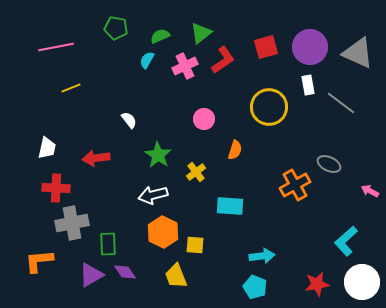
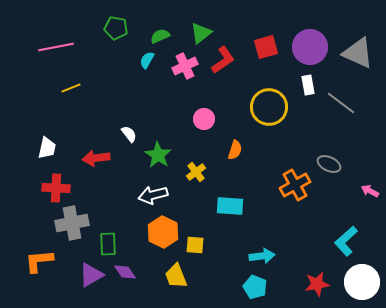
white semicircle: moved 14 px down
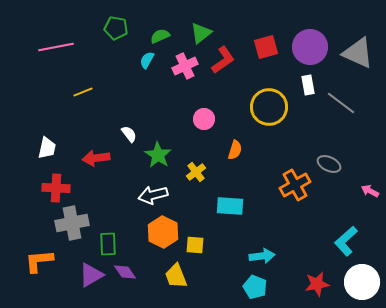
yellow line: moved 12 px right, 4 px down
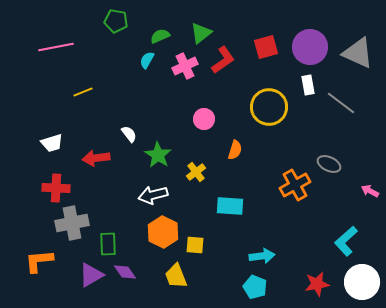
green pentagon: moved 7 px up
white trapezoid: moved 5 px right, 5 px up; rotated 60 degrees clockwise
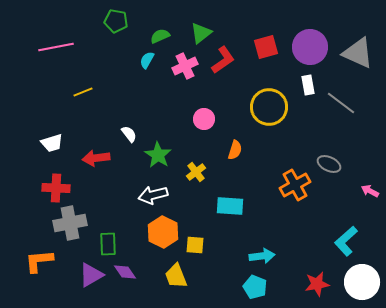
gray cross: moved 2 px left
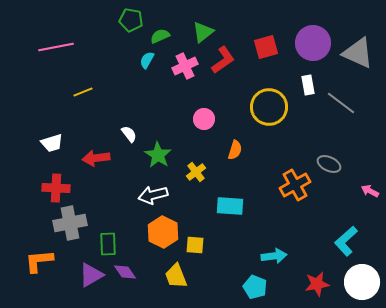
green pentagon: moved 15 px right, 1 px up
green triangle: moved 2 px right, 1 px up
purple circle: moved 3 px right, 4 px up
cyan arrow: moved 12 px right
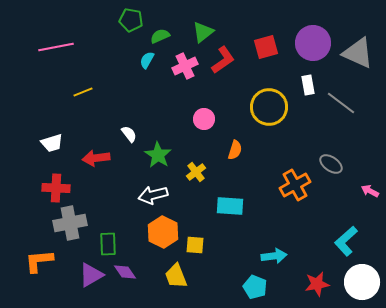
gray ellipse: moved 2 px right; rotated 10 degrees clockwise
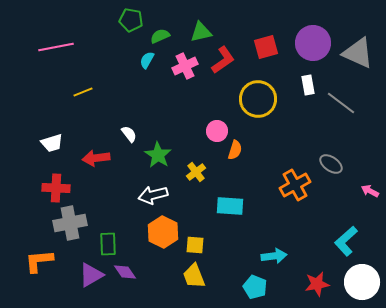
green triangle: moved 2 px left; rotated 25 degrees clockwise
yellow circle: moved 11 px left, 8 px up
pink circle: moved 13 px right, 12 px down
yellow trapezoid: moved 18 px right
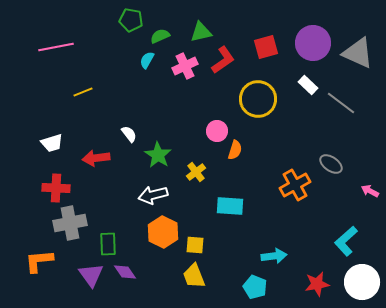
white rectangle: rotated 36 degrees counterclockwise
purple triangle: rotated 36 degrees counterclockwise
